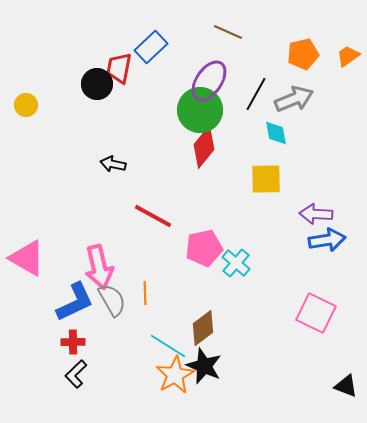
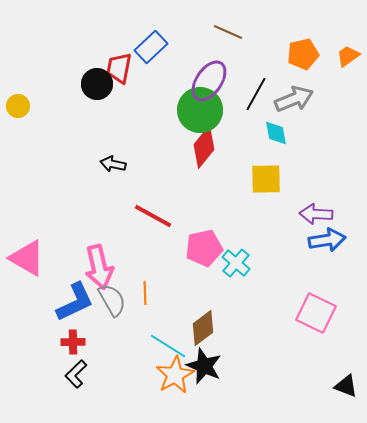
yellow circle: moved 8 px left, 1 px down
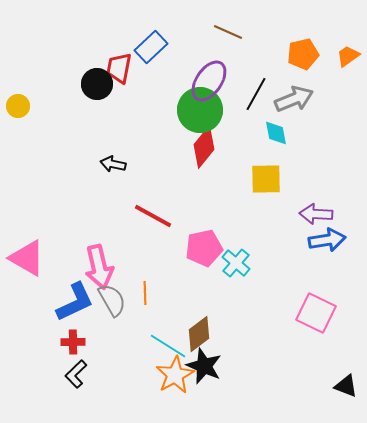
brown diamond: moved 4 px left, 6 px down
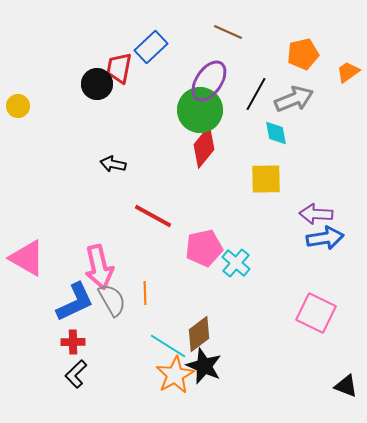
orange trapezoid: moved 16 px down
blue arrow: moved 2 px left, 2 px up
